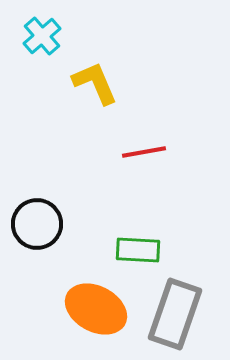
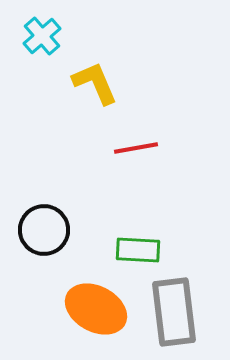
red line: moved 8 px left, 4 px up
black circle: moved 7 px right, 6 px down
gray rectangle: moved 1 px left, 2 px up; rotated 26 degrees counterclockwise
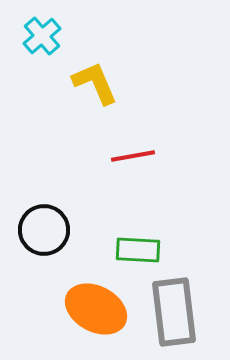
red line: moved 3 px left, 8 px down
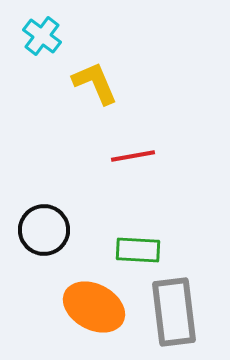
cyan cross: rotated 12 degrees counterclockwise
orange ellipse: moved 2 px left, 2 px up
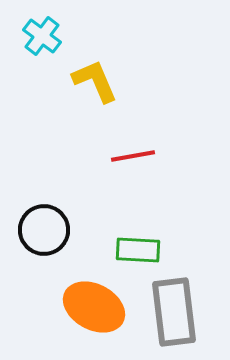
yellow L-shape: moved 2 px up
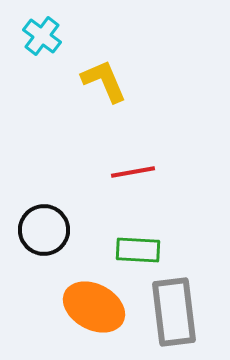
yellow L-shape: moved 9 px right
red line: moved 16 px down
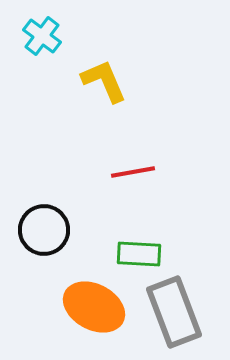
green rectangle: moved 1 px right, 4 px down
gray rectangle: rotated 14 degrees counterclockwise
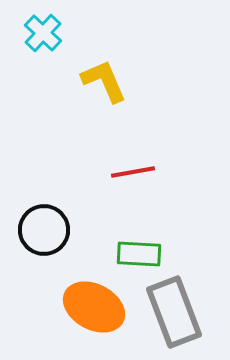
cyan cross: moved 1 px right, 3 px up; rotated 6 degrees clockwise
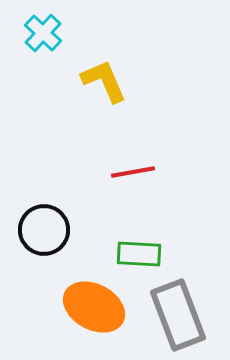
gray rectangle: moved 4 px right, 3 px down
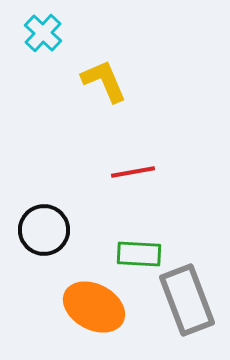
gray rectangle: moved 9 px right, 15 px up
